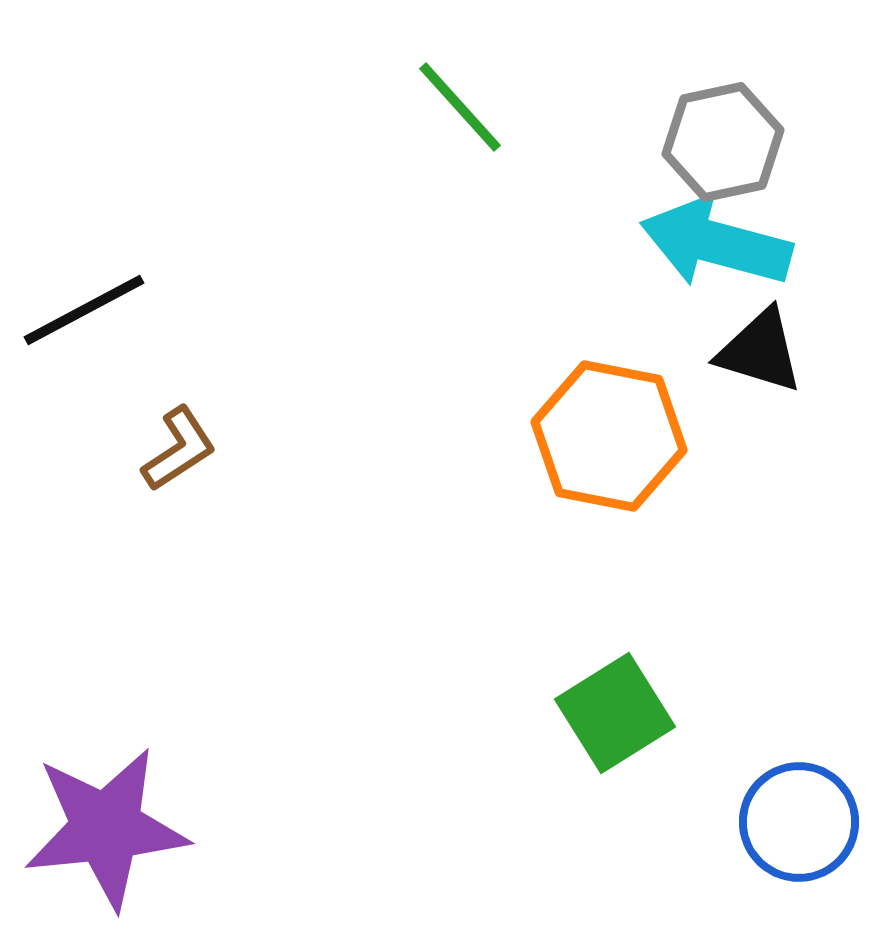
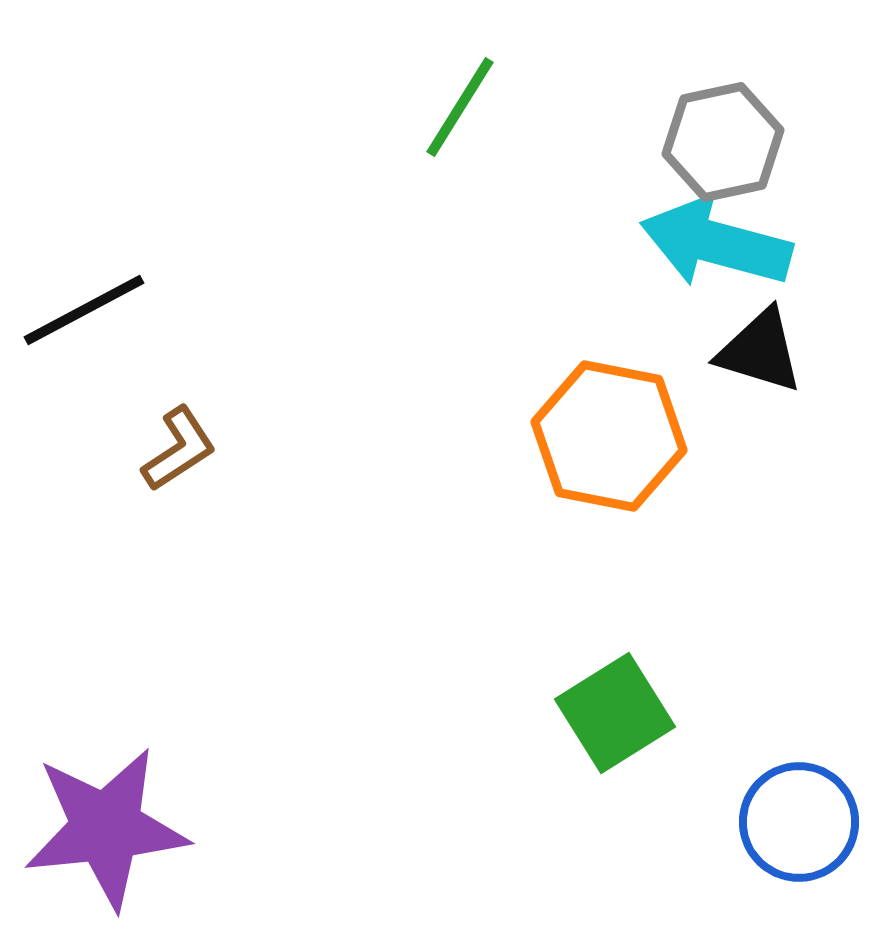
green line: rotated 74 degrees clockwise
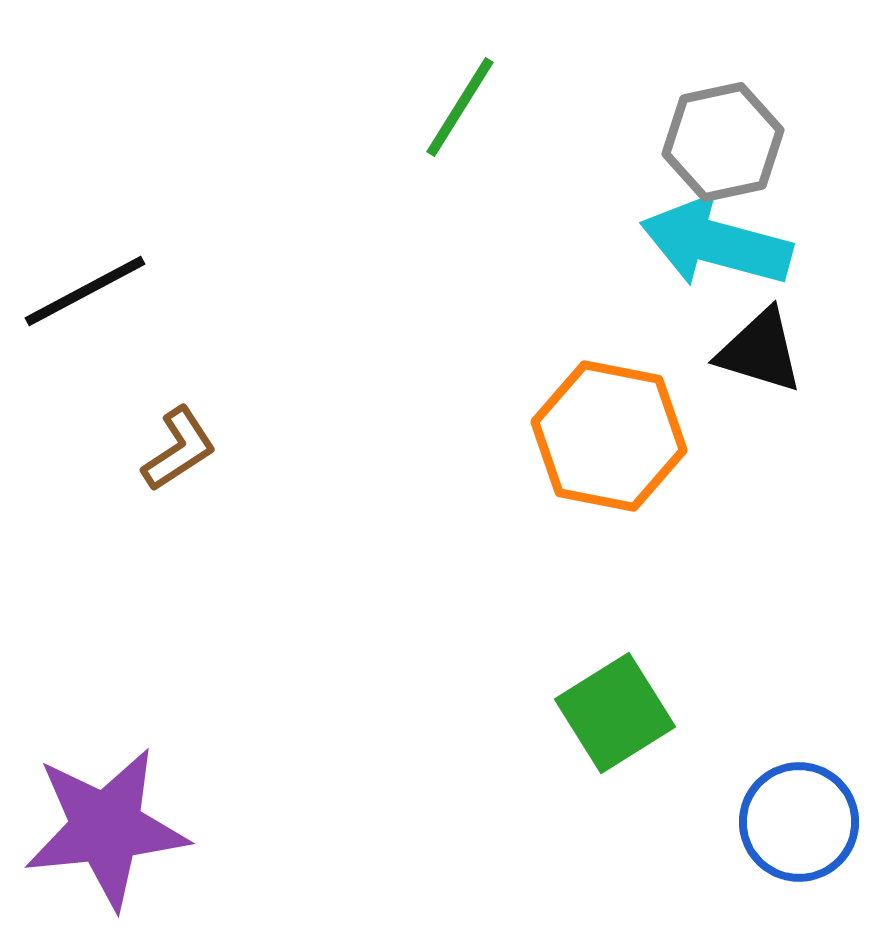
black line: moved 1 px right, 19 px up
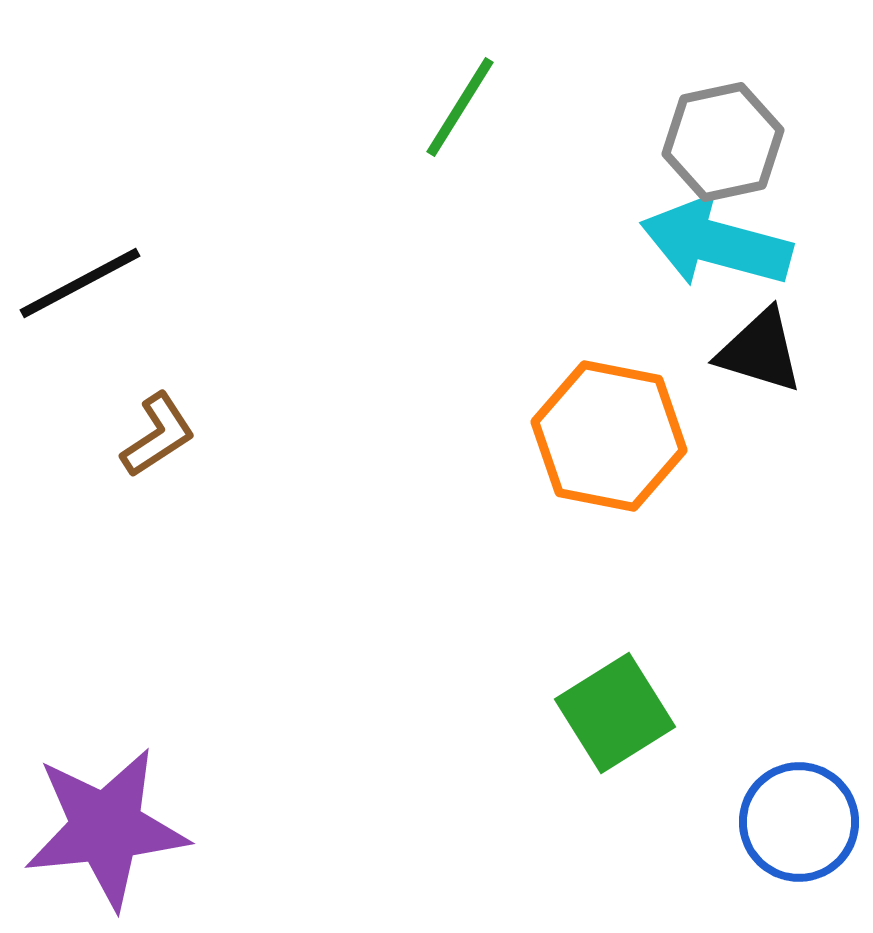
black line: moved 5 px left, 8 px up
brown L-shape: moved 21 px left, 14 px up
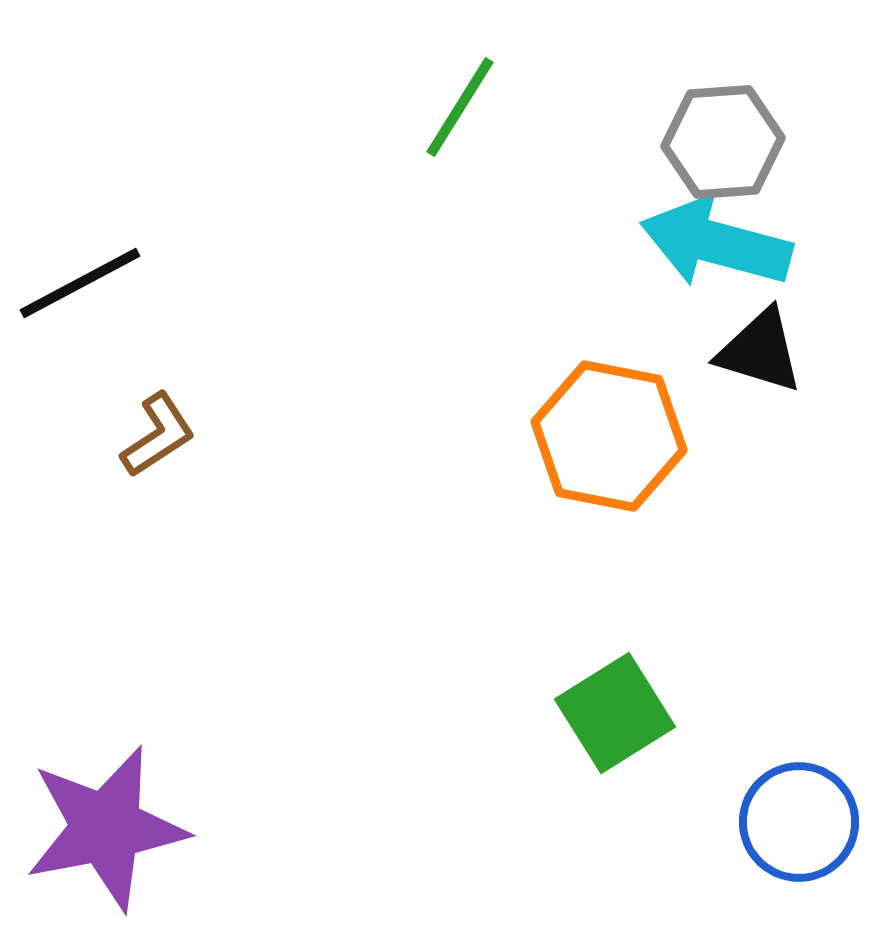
gray hexagon: rotated 8 degrees clockwise
purple star: rotated 5 degrees counterclockwise
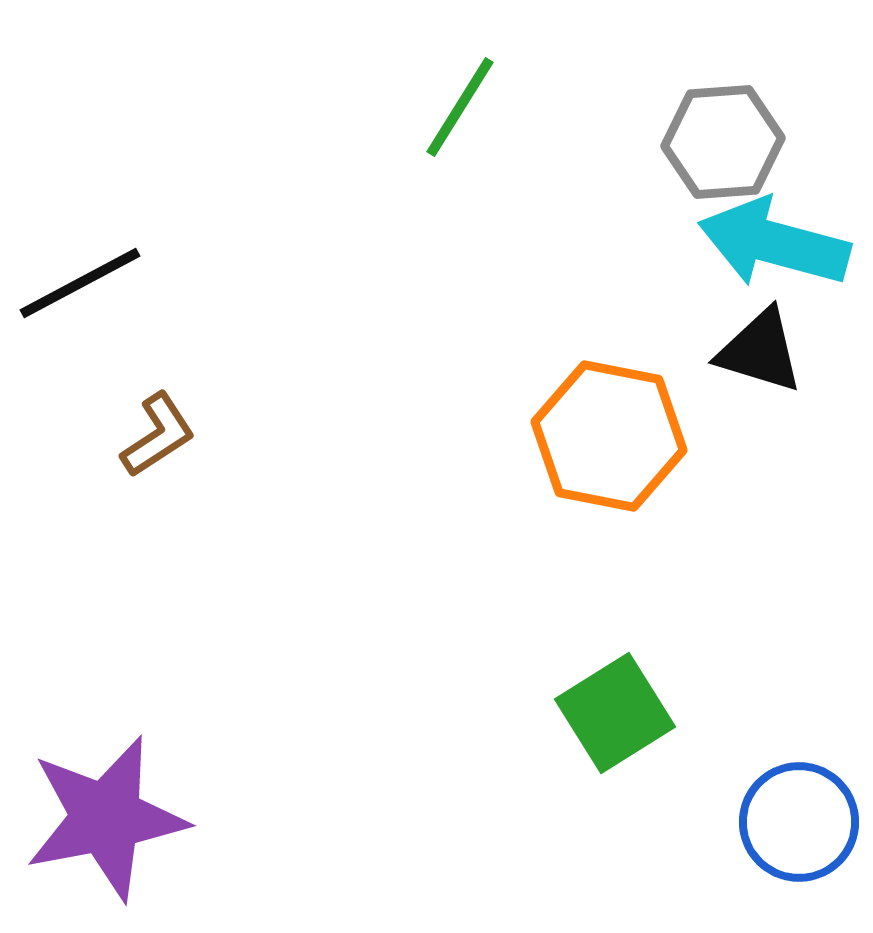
cyan arrow: moved 58 px right
purple star: moved 10 px up
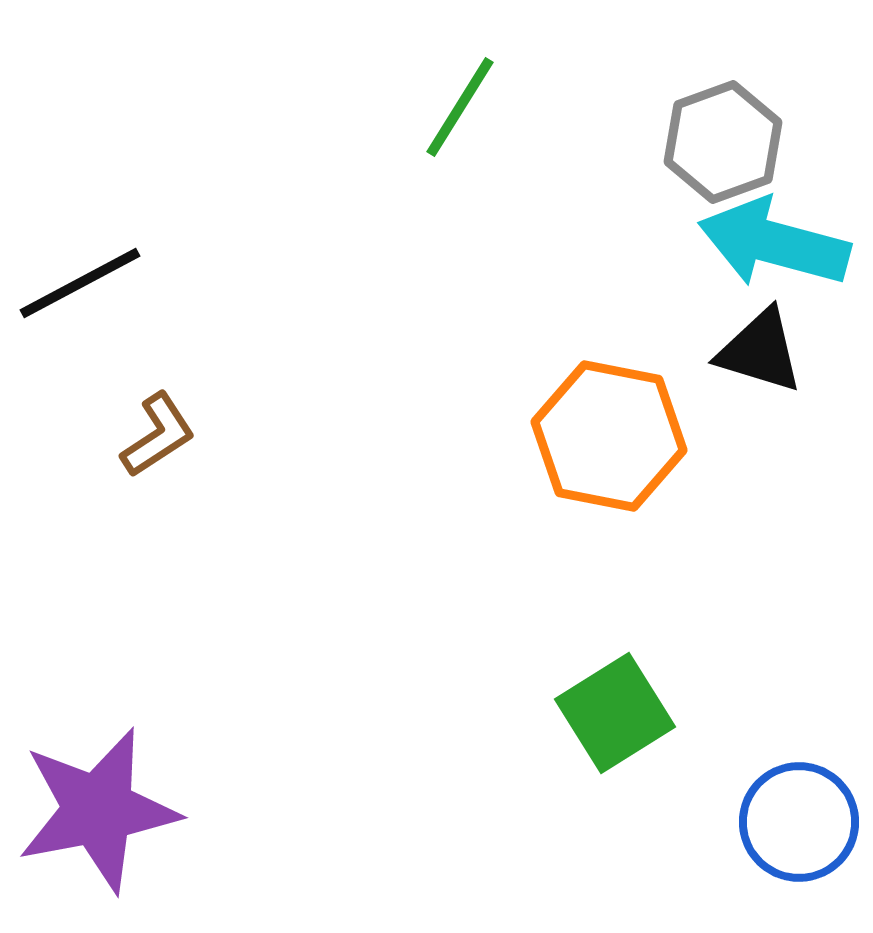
gray hexagon: rotated 16 degrees counterclockwise
purple star: moved 8 px left, 8 px up
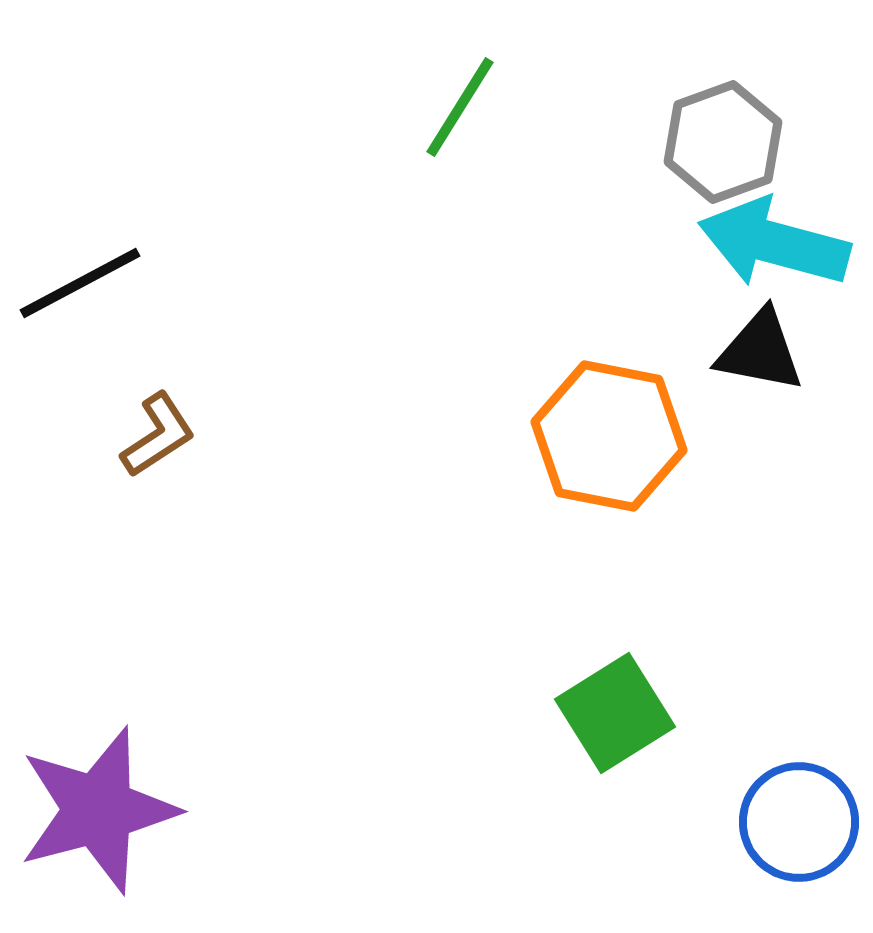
black triangle: rotated 6 degrees counterclockwise
purple star: rotated 4 degrees counterclockwise
